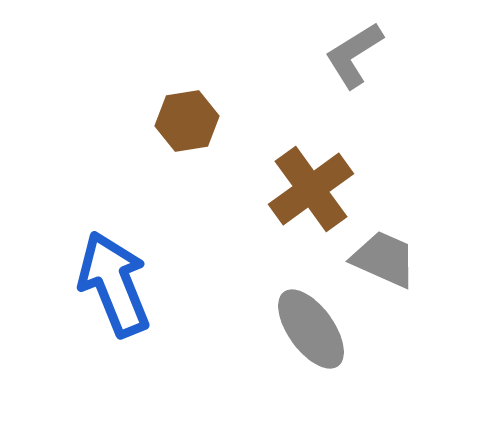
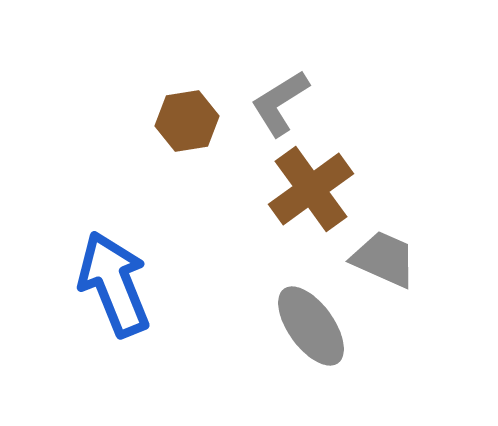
gray L-shape: moved 74 px left, 48 px down
gray ellipse: moved 3 px up
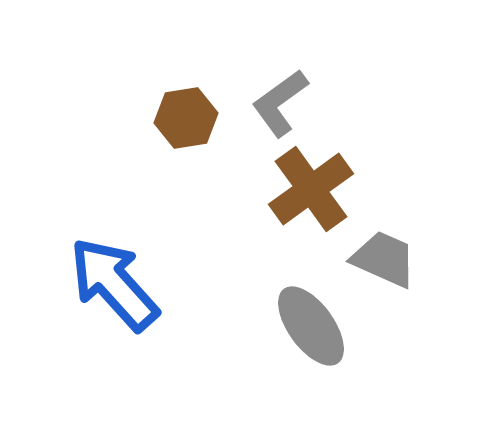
gray L-shape: rotated 4 degrees counterclockwise
brown hexagon: moved 1 px left, 3 px up
blue arrow: rotated 20 degrees counterclockwise
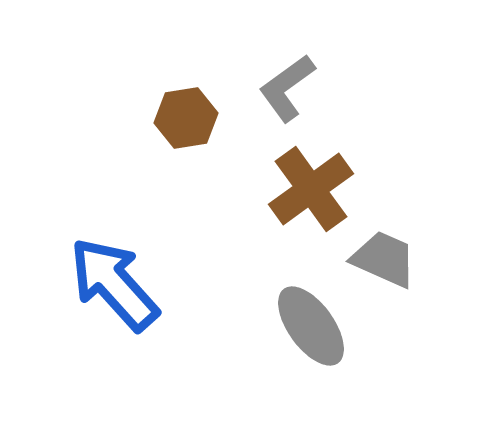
gray L-shape: moved 7 px right, 15 px up
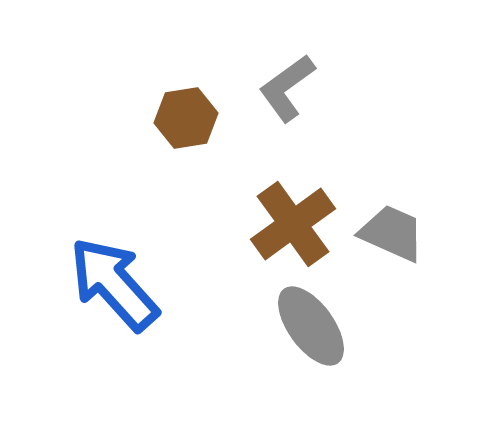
brown cross: moved 18 px left, 35 px down
gray trapezoid: moved 8 px right, 26 px up
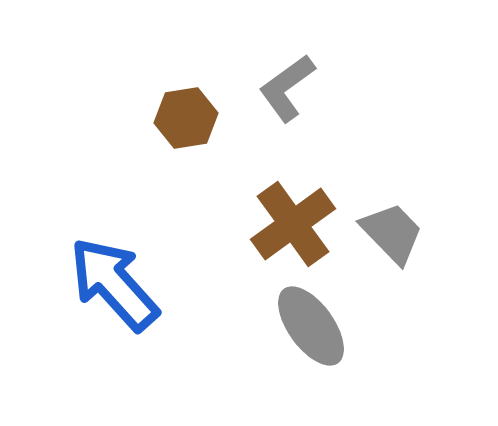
gray trapezoid: rotated 22 degrees clockwise
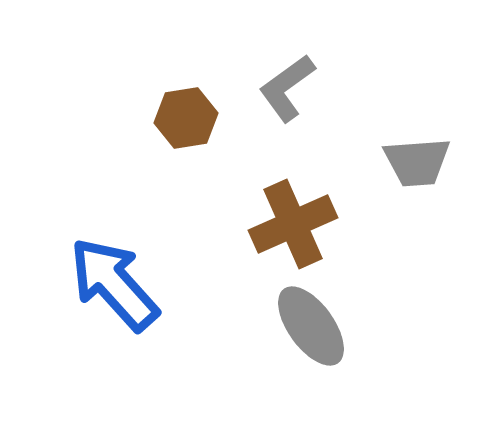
brown cross: rotated 12 degrees clockwise
gray trapezoid: moved 25 px right, 71 px up; rotated 130 degrees clockwise
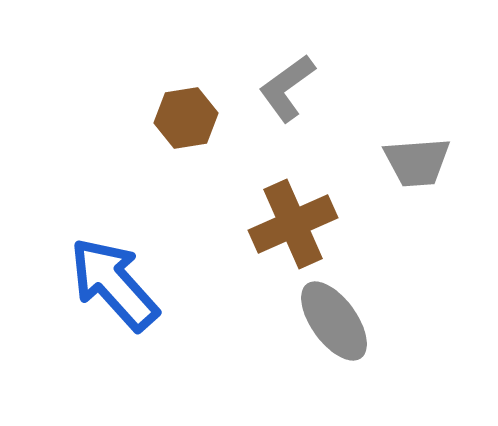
gray ellipse: moved 23 px right, 5 px up
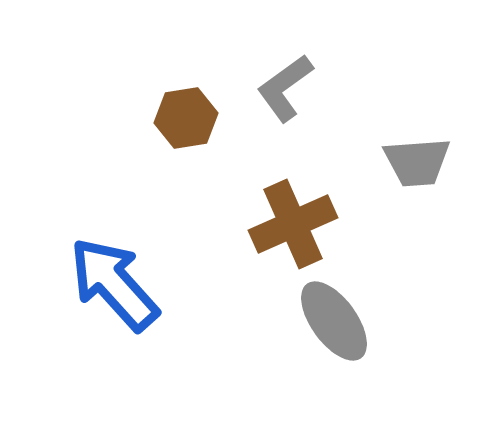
gray L-shape: moved 2 px left
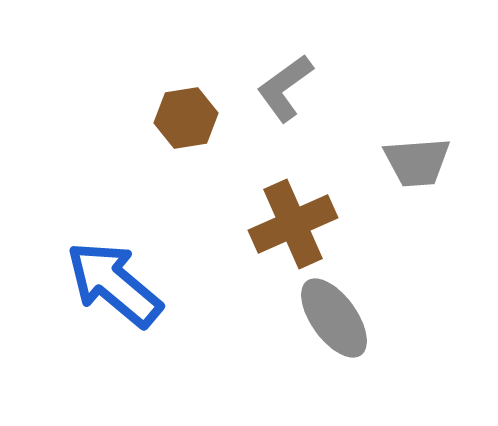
blue arrow: rotated 8 degrees counterclockwise
gray ellipse: moved 3 px up
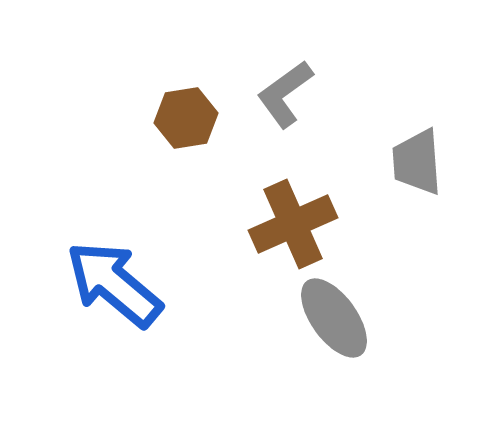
gray L-shape: moved 6 px down
gray trapezoid: rotated 90 degrees clockwise
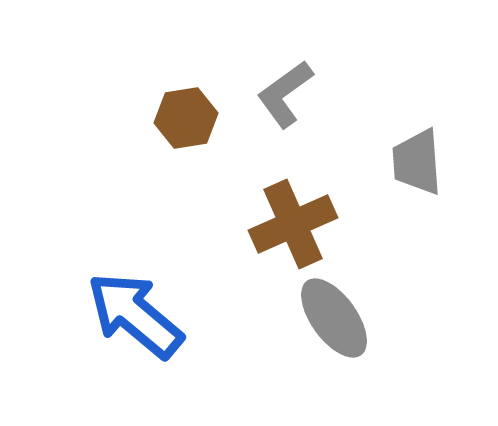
blue arrow: moved 21 px right, 31 px down
